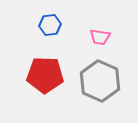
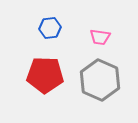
blue hexagon: moved 3 px down
gray hexagon: moved 1 px up
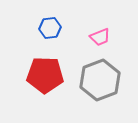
pink trapezoid: rotated 30 degrees counterclockwise
gray hexagon: rotated 15 degrees clockwise
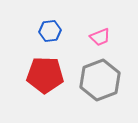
blue hexagon: moved 3 px down
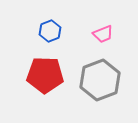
blue hexagon: rotated 15 degrees counterclockwise
pink trapezoid: moved 3 px right, 3 px up
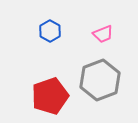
blue hexagon: rotated 10 degrees counterclockwise
red pentagon: moved 5 px right, 21 px down; rotated 21 degrees counterclockwise
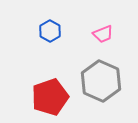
gray hexagon: moved 1 px right, 1 px down; rotated 15 degrees counterclockwise
red pentagon: moved 1 px down
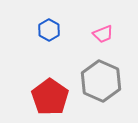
blue hexagon: moved 1 px left, 1 px up
red pentagon: rotated 18 degrees counterclockwise
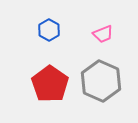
red pentagon: moved 13 px up
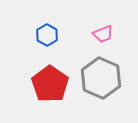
blue hexagon: moved 2 px left, 5 px down
gray hexagon: moved 3 px up
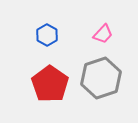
pink trapezoid: rotated 25 degrees counterclockwise
gray hexagon: rotated 18 degrees clockwise
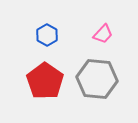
gray hexagon: moved 4 px left, 1 px down; rotated 24 degrees clockwise
red pentagon: moved 5 px left, 3 px up
